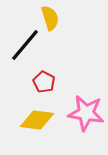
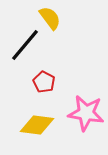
yellow semicircle: rotated 20 degrees counterclockwise
yellow diamond: moved 5 px down
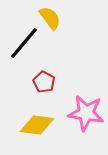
black line: moved 1 px left, 2 px up
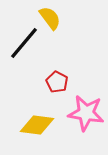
red pentagon: moved 13 px right
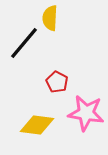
yellow semicircle: rotated 140 degrees counterclockwise
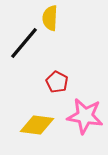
pink star: moved 1 px left, 3 px down
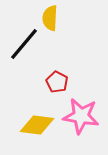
black line: moved 1 px down
pink star: moved 4 px left
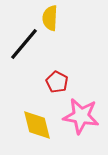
yellow diamond: rotated 68 degrees clockwise
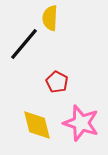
pink star: moved 7 px down; rotated 9 degrees clockwise
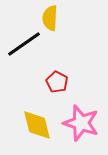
black line: rotated 15 degrees clockwise
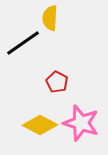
black line: moved 1 px left, 1 px up
yellow diamond: moved 3 px right; rotated 48 degrees counterclockwise
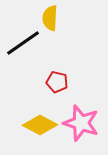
red pentagon: rotated 15 degrees counterclockwise
